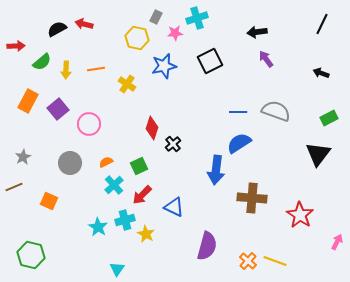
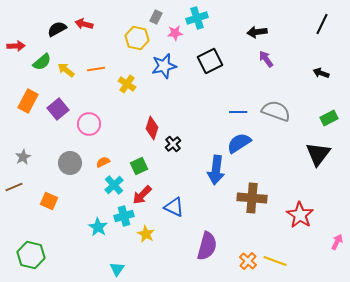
yellow arrow at (66, 70): rotated 126 degrees clockwise
orange semicircle at (106, 162): moved 3 px left
cyan cross at (125, 220): moved 1 px left, 4 px up
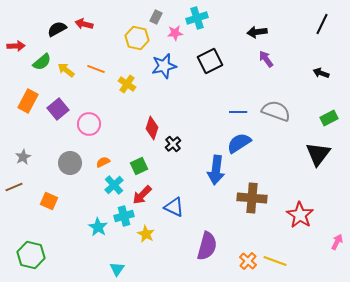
orange line at (96, 69): rotated 30 degrees clockwise
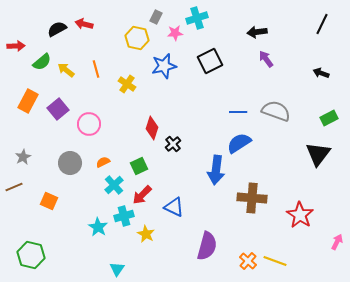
orange line at (96, 69): rotated 54 degrees clockwise
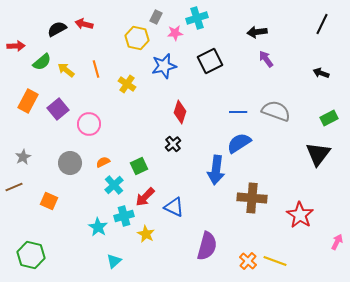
red diamond at (152, 128): moved 28 px right, 16 px up
red arrow at (142, 195): moved 3 px right, 2 px down
cyan triangle at (117, 269): moved 3 px left, 8 px up; rotated 14 degrees clockwise
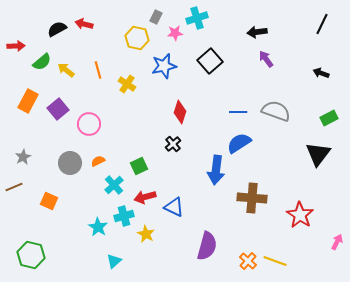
black square at (210, 61): rotated 15 degrees counterclockwise
orange line at (96, 69): moved 2 px right, 1 px down
orange semicircle at (103, 162): moved 5 px left, 1 px up
red arrow at (145, 197): rotated 30 degrees clockwise
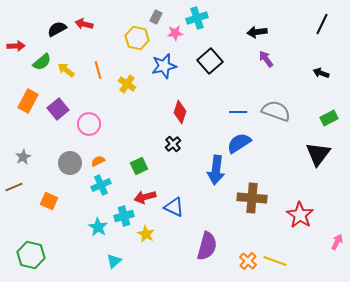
cyan cross at (114, 185): moved 13 px left; rotated 18 degrees clockwise
